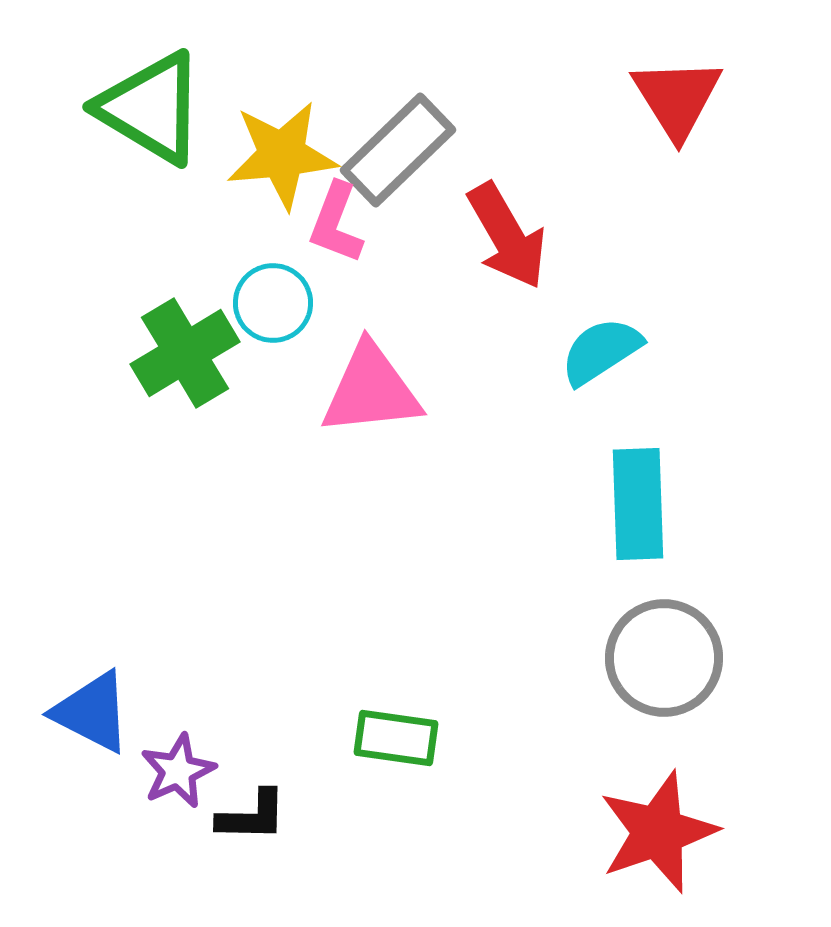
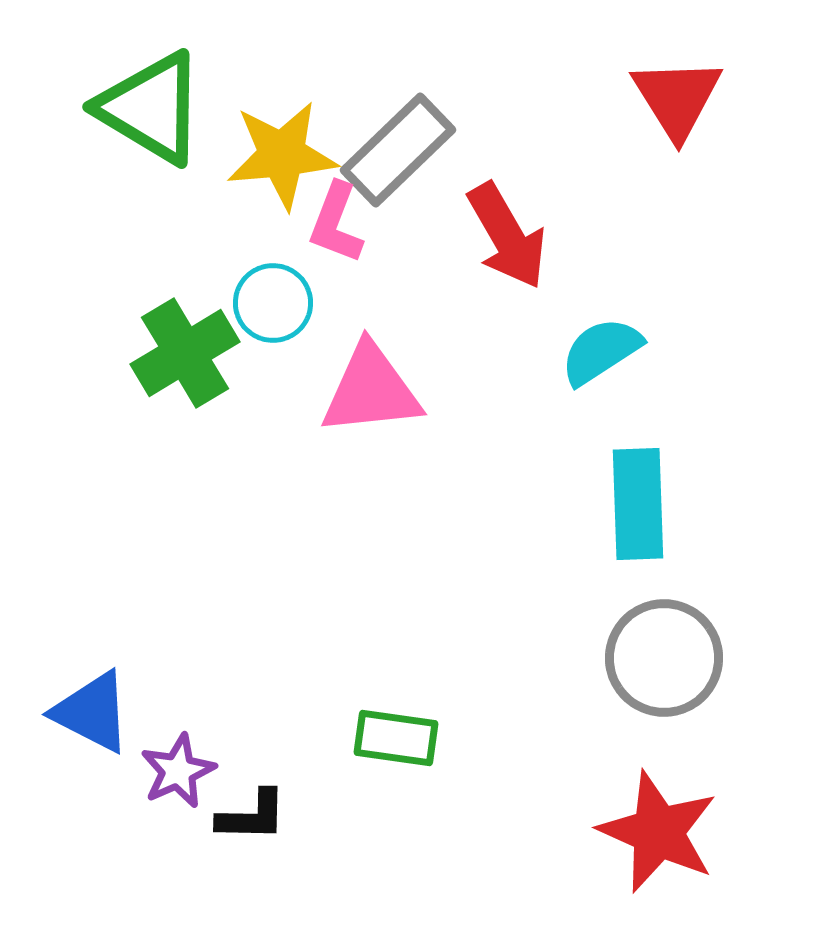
red star: rotated 29 degrees counterclockwise
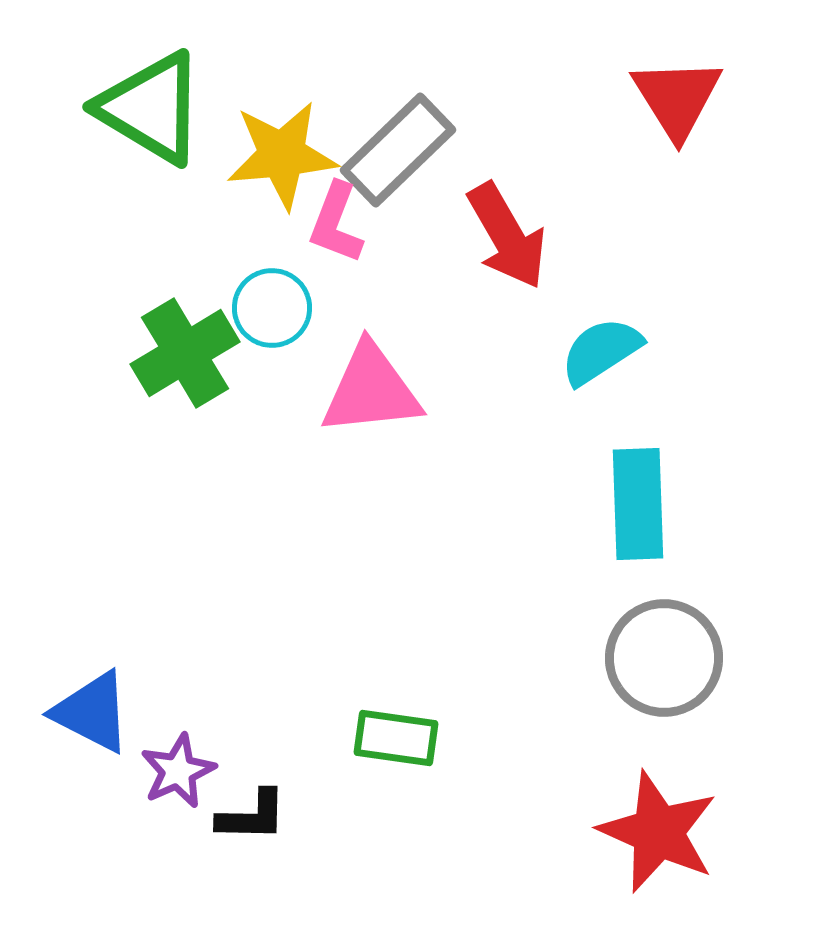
cyan circle: moved 1 px left, 5 px down
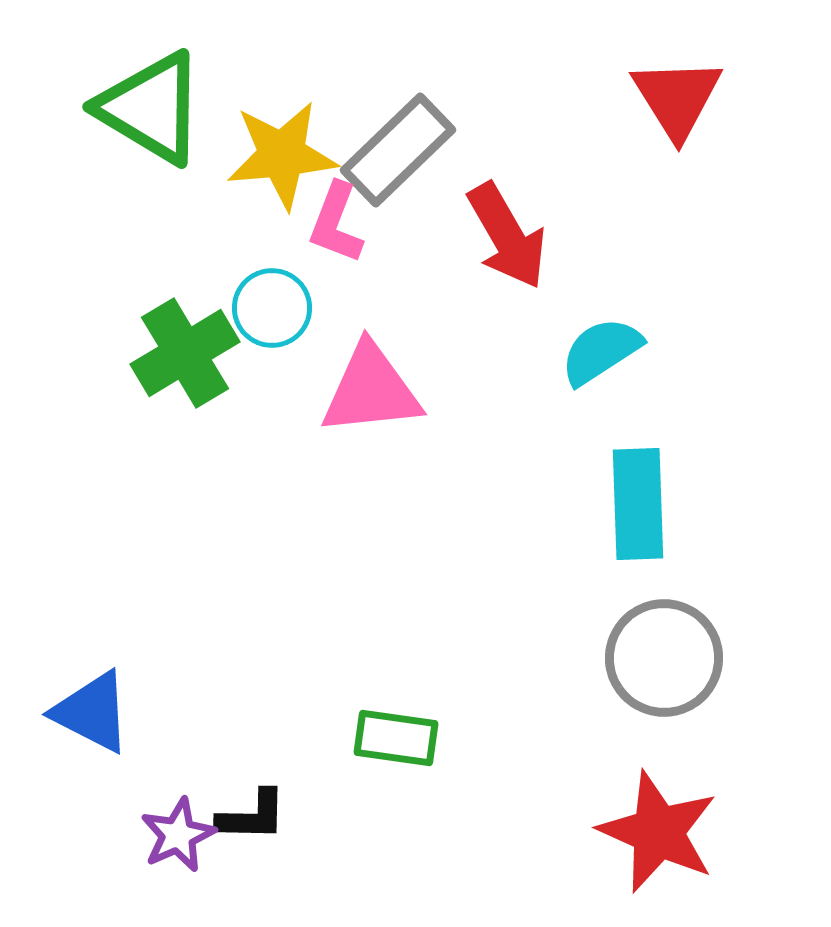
purple star: moved 64 px down
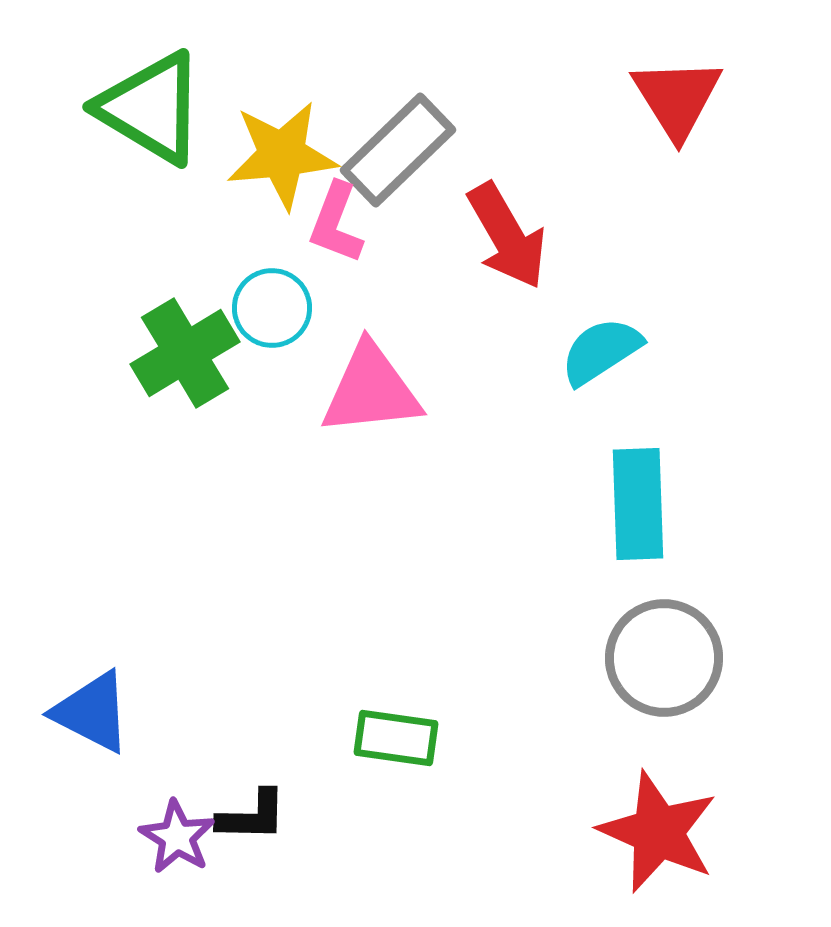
purple star: moved 1 px left, 2 px down; rotated 16 degrees counterclockwise
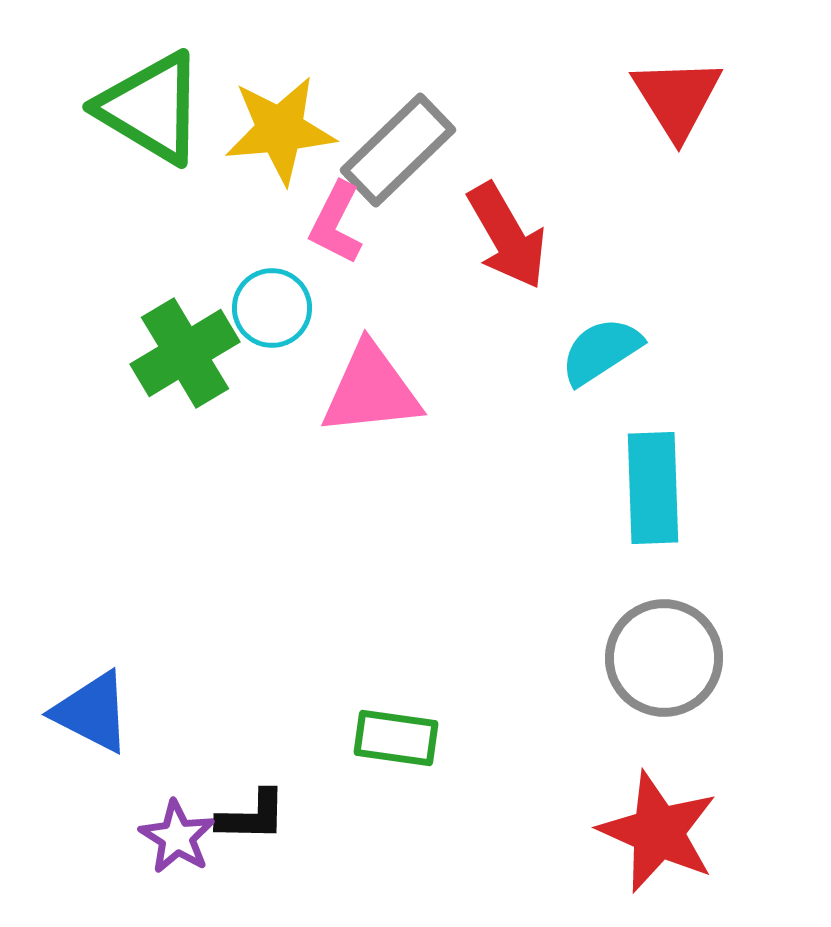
yellow star: moved 2 px left, 25 px up
pink L-shape: rotated 6 degrees clockwise
cyan rectangle: moved 15 px right, 16 px up
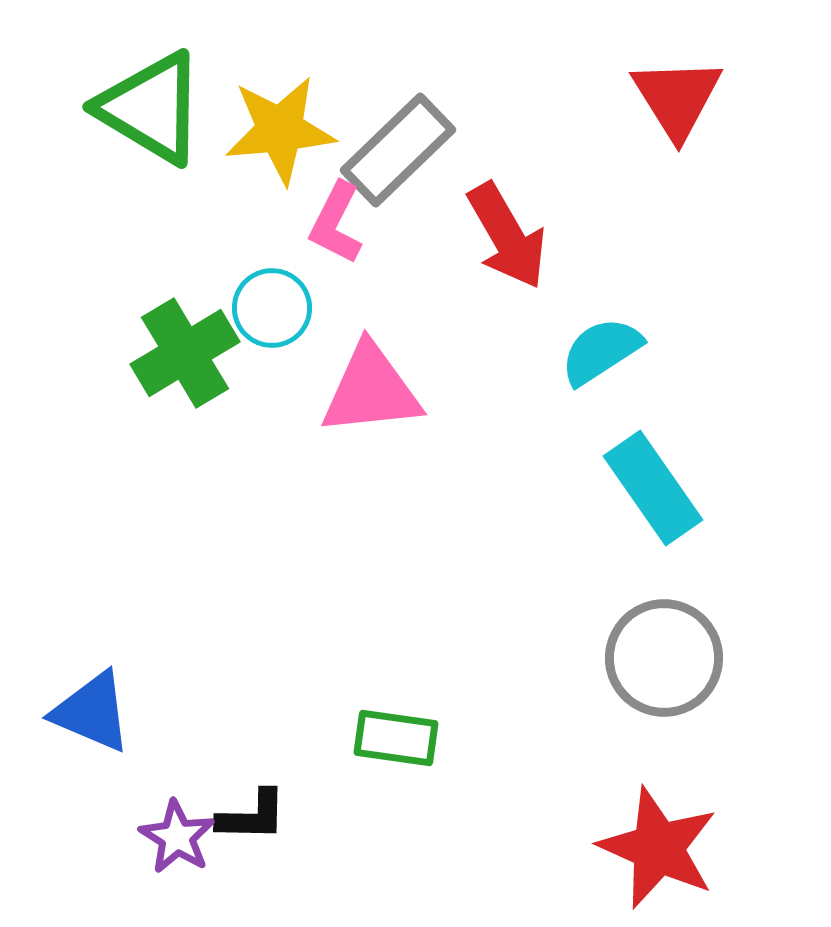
cyan rectangle: rotated 33 degrees counterclockwise
blue triangle: rotated 4 degrees counterclockwise
red star: moved 16 px down
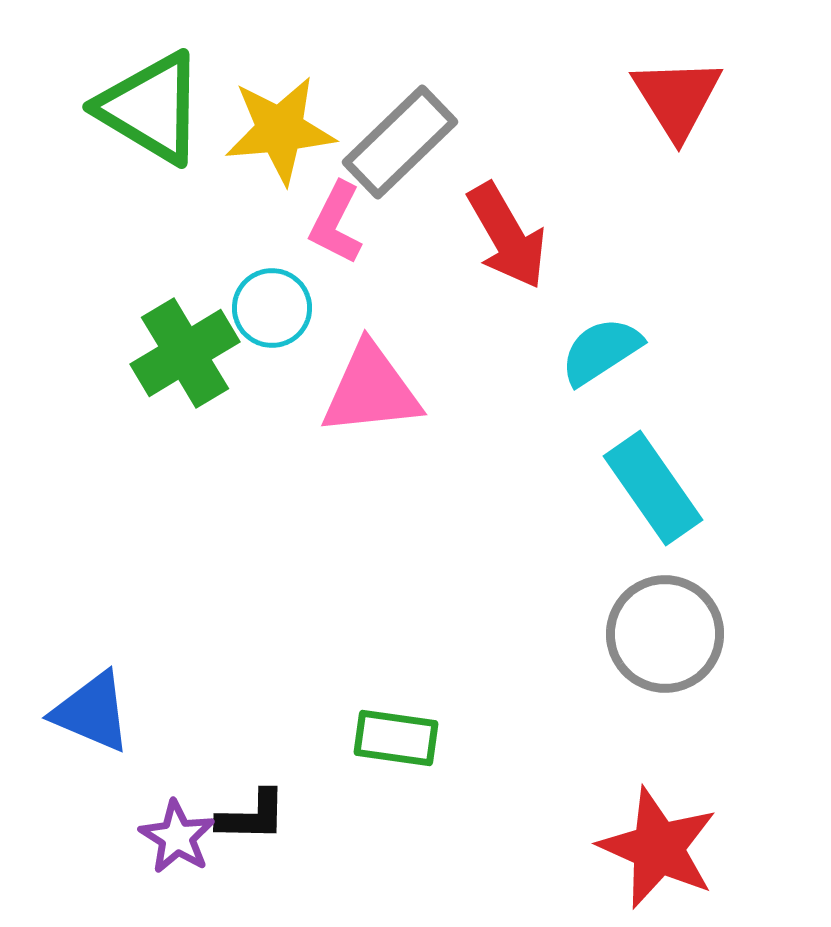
gray rectangle: moved 2 px right, 8 px up
gray circle: moved 1 px right, 24 px up
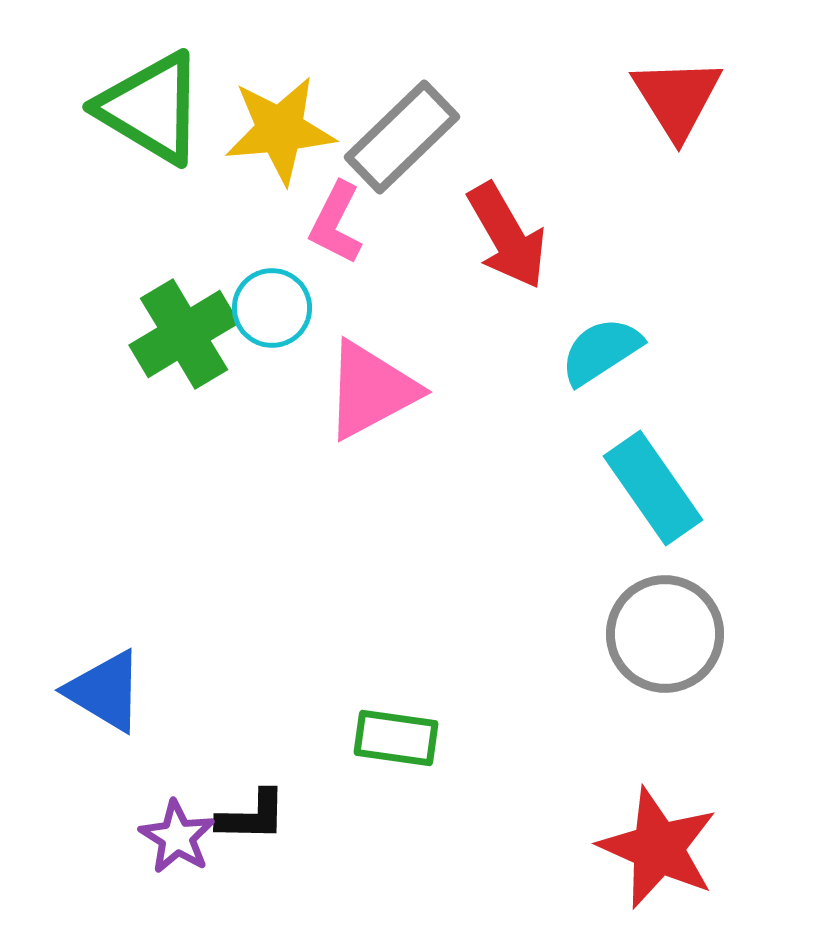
gray rectangle: moved 2 px right, 5 px up
green cross: moved 1 px left, 19 px up
pink triangle: rotated 22 degrees counterclockwise
blue triangle: moved 13 px right, 21 px up; rotated 8 degrees clockwise
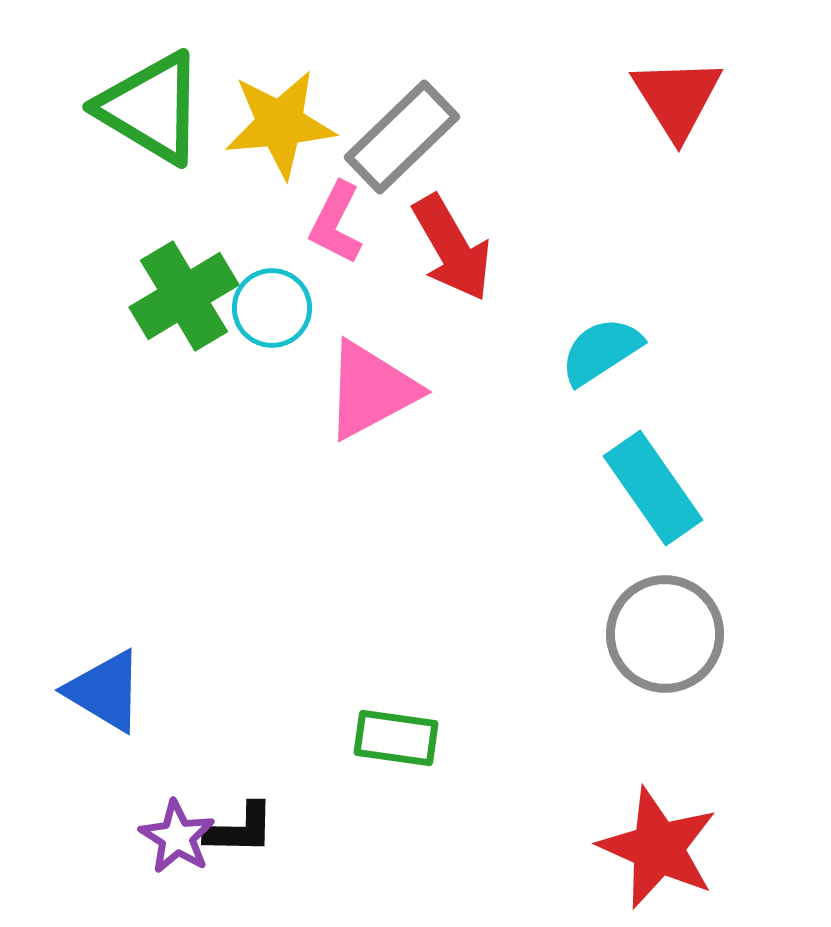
yellow star: moved 6 px up
red arrow: moved 55 px left, 12 px down
green cross: moved 38 px up
black L-shape: moved 12 px left, 13 px down
